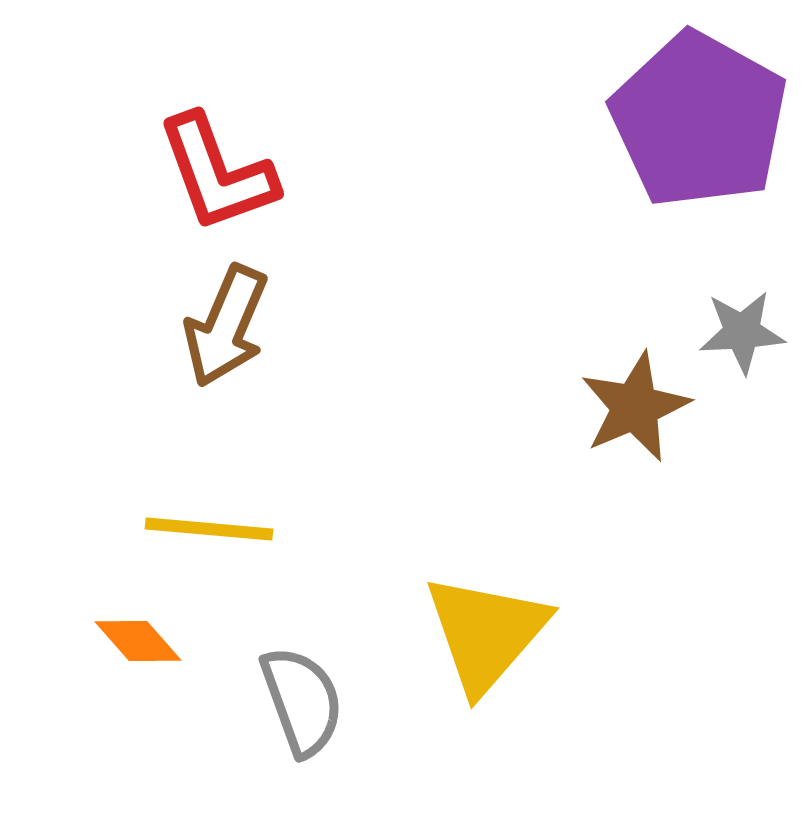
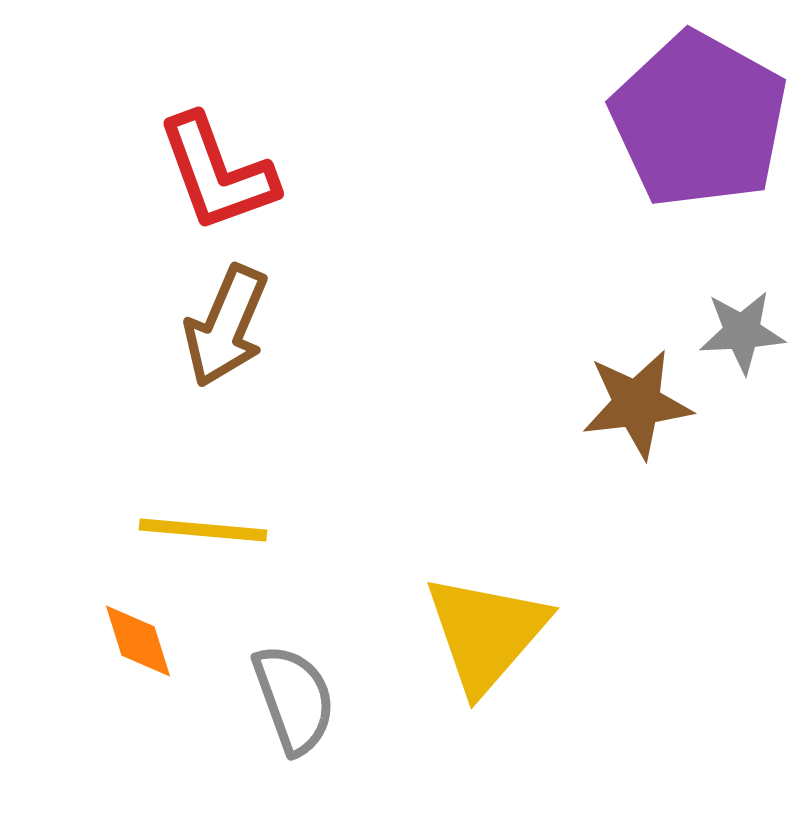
brown star: moved 2 px right, 3 px up; rotated 16 degrees clockwise
yellow line: moved 6 px left, 1 px down
orange diamond: rotated 24 degrees clockwise
gray semicircle: moved 8 px left, 2 px up
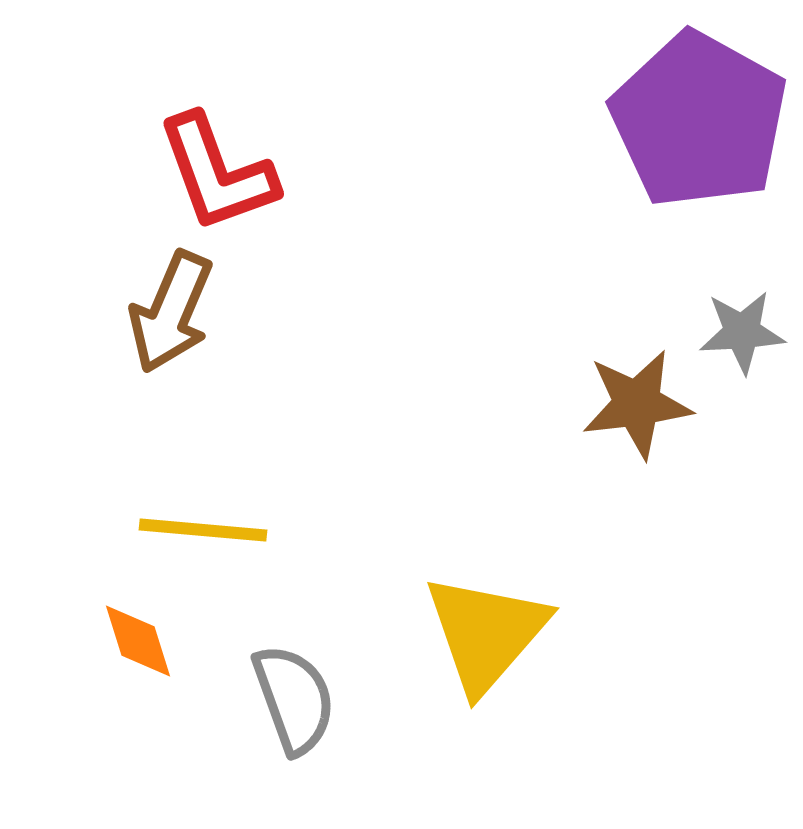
brown arrow: moved 55 px left, 14 px up
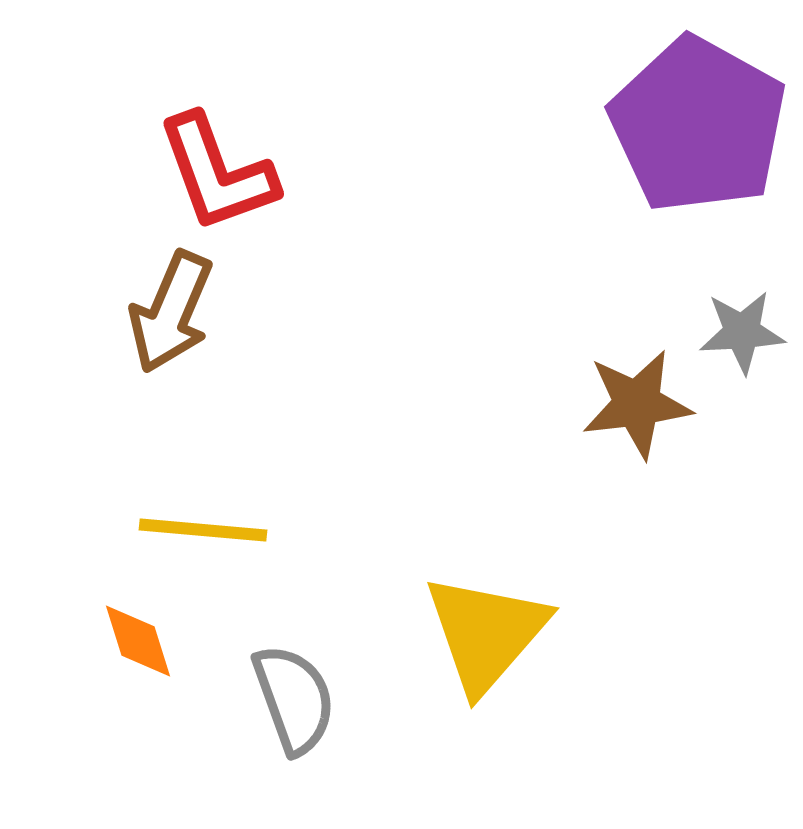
purple pentagon: moved 1 px left, 5 px down
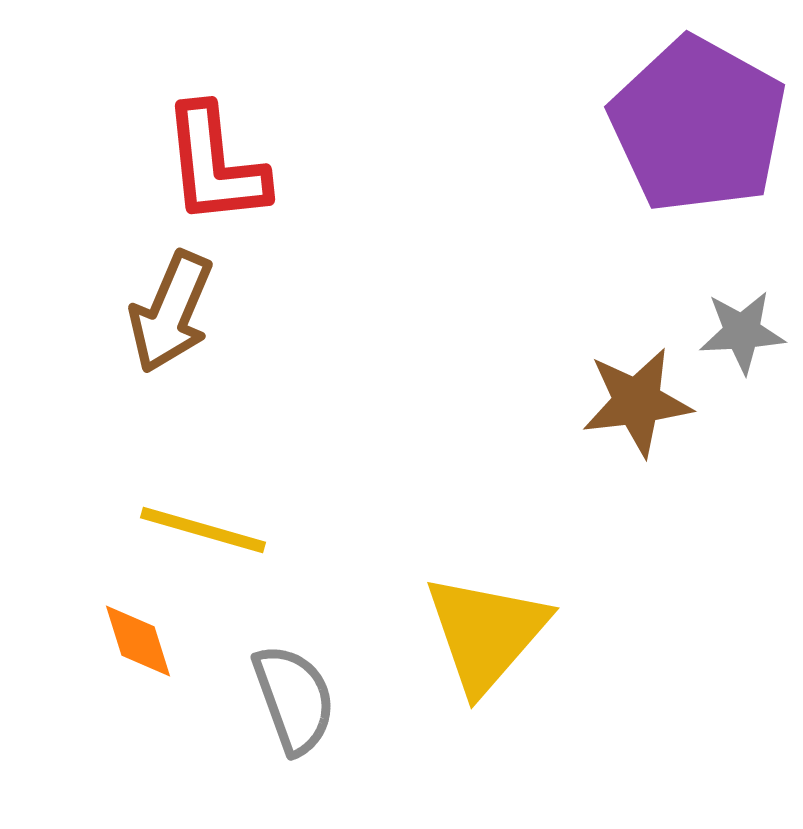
red L-shape: moved 2 px left, 8 px up; rotated 14 degrees clockwise
brown star: moved 2 px up
yellow line: rotated 11 degrees clockwise
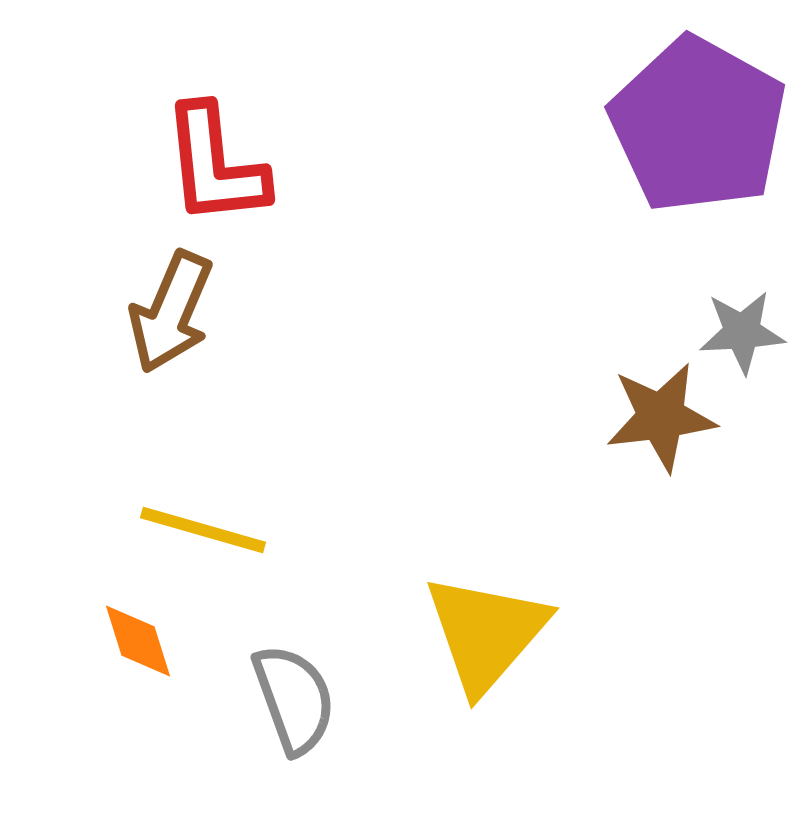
brown star: moved 24 px right, 15 px down
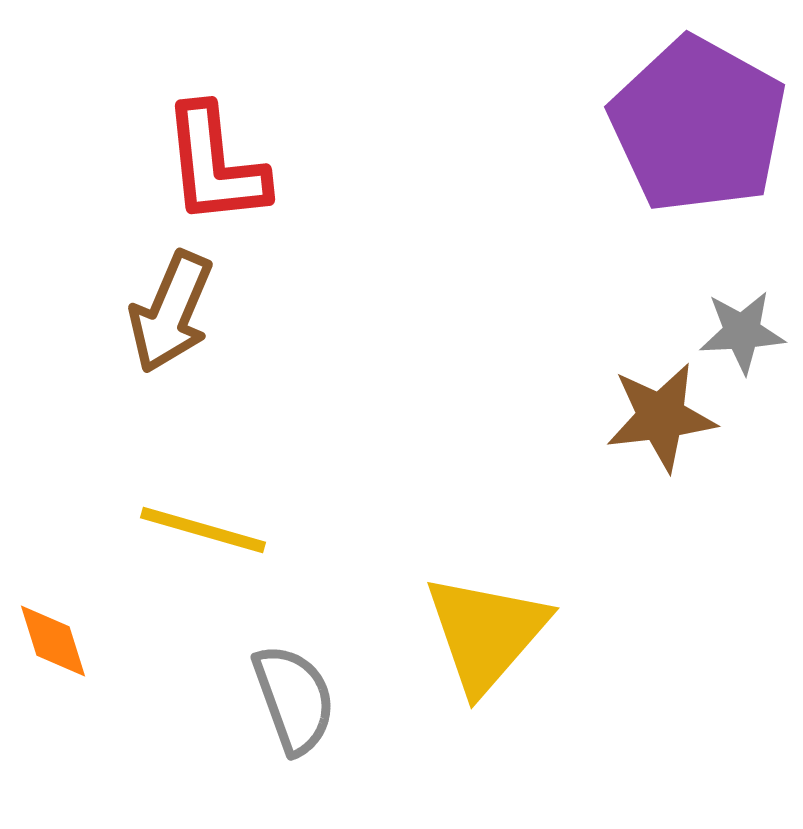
orange diamond: moved 85 px left
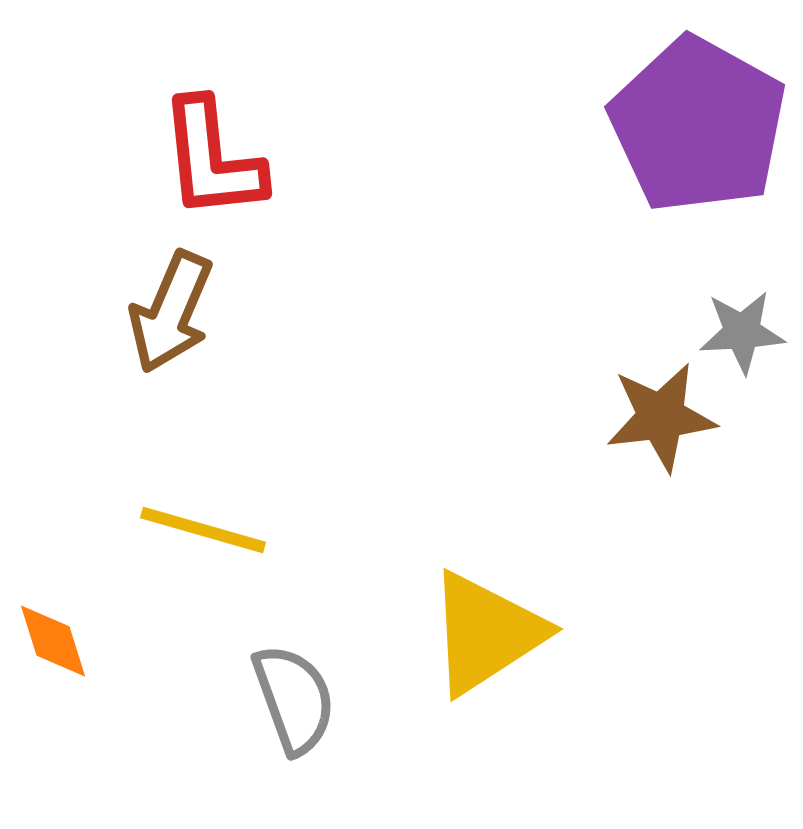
red L-shape: moved 3 px left, 6 px up
yellow triangle: rotated 16 degrees clockwise
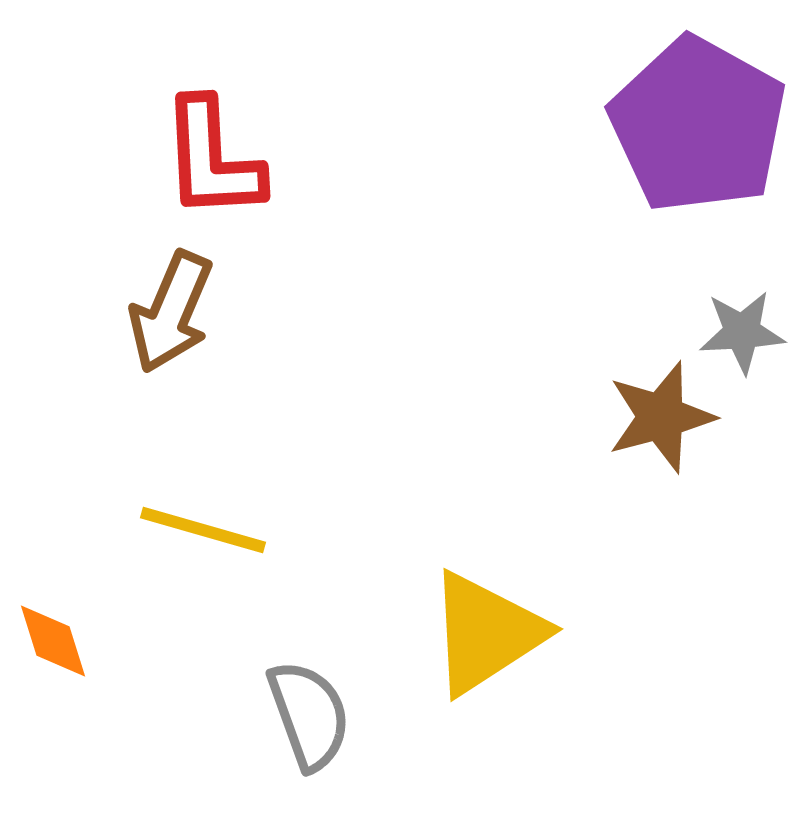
red L-shape: rotated 3 degrees clockwise
brown star: rotated 8 degrees counterclockwise
gray semicircle: moved 15 px right, 16 px down
